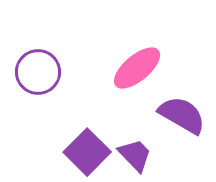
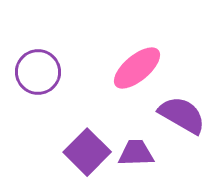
purple trapezoid: moved 1 px right, 2 px up; rotated 48 degrees counterclockwise
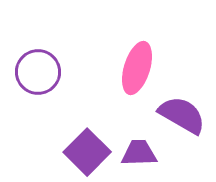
pink ellipse: rotated 33 degrees counterclockwise
purple trapezoid: moved 3 px right
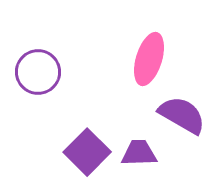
pink ellipse: moved 12 px right, 9 px up
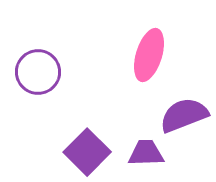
pink ellipse: moved 4 px up
purple semicircle: moved 2 px right; rotated 51 degrees counterclockwise
purple trapezoid: moved 7 px right
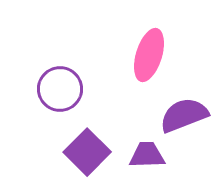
purple circle: moved 22 px right, 17 px down
purple trapezoid: moved 1 px right, 2 px down
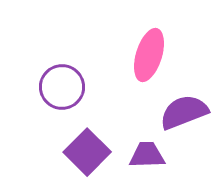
purple circle: moved 2 px right, 2 px up
purple semicircle: moved 3 px up
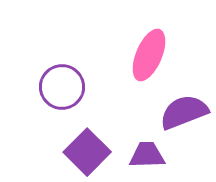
pink ellipse: rotated 6 degrees clockwise
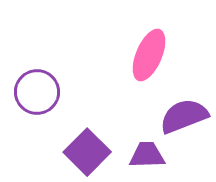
purple circle: moved 25 px left, 5 px down
purple semicircle: moved 4 px down
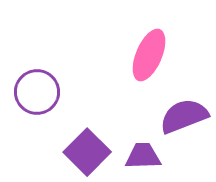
purple trapezoid: moved 4 px left, 1 px down
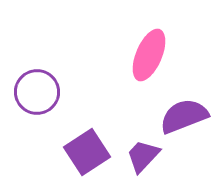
purple square: rotated 12 degrees clockwise
purple trapezoid: rotated 45 degrees counterclockwise
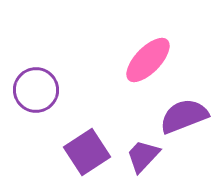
pink ellipse: moved 1 px left, 5 px down; rotated 21 degrees clockwise
purple circle: moved 1 px left, 2 px up
